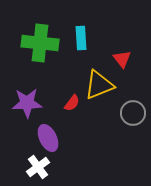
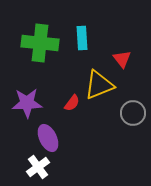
cyan rectangle: moved 1 px right
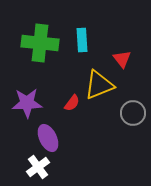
cyan rectangle: moved 2 px down
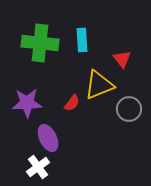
gray circle: moved 4 px left, 4 px up
